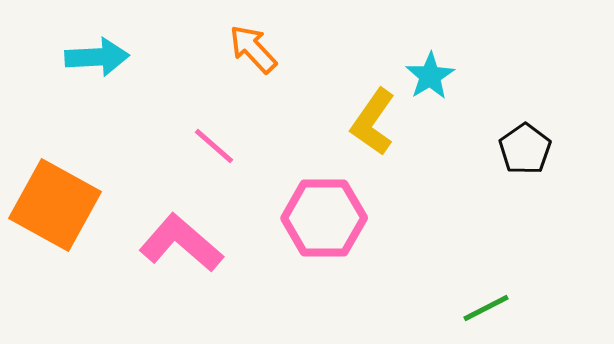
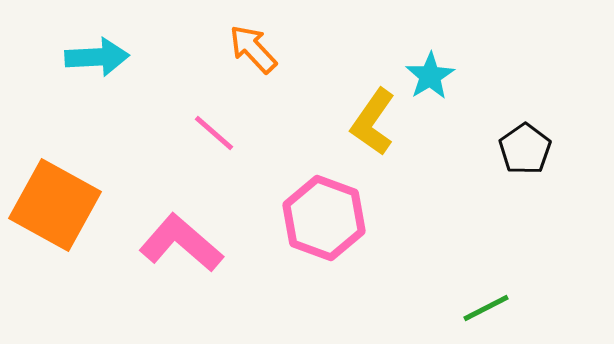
pink line: moved 13 px up
pink hexagon: rotated 20 degrees clockwise
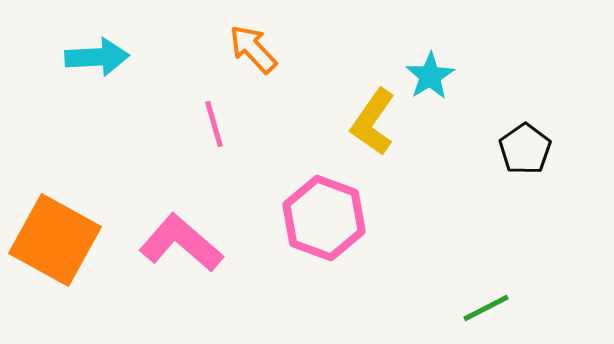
pink line: moved 9 px up; rotated 33 degrees clockwise
orange square: moved 35 px down
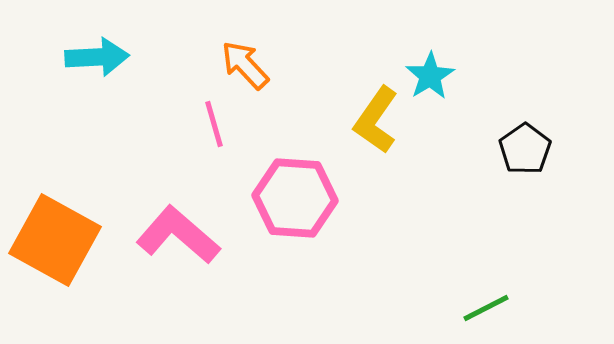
orange arrow: moved 8 px left, 16 px down
yellow L-shape: moved 3 px right, 2 px up
pink hexagon: moved 29 px left, 20 px up; rotated 16 degrees counterclockwise
pink L-shape: moved 3 px left, 8 px up
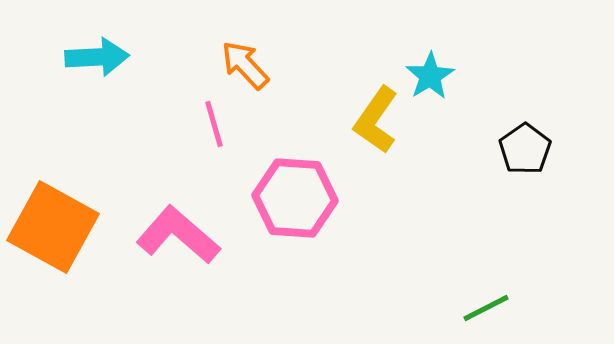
orange square: moved 2 px left, 13 px up
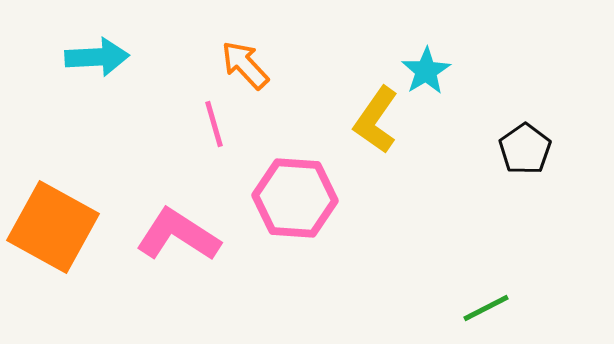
cyan star: moved 4 px left, 5 px up
pink L-shape: rotated 8 degrees counterclockwise
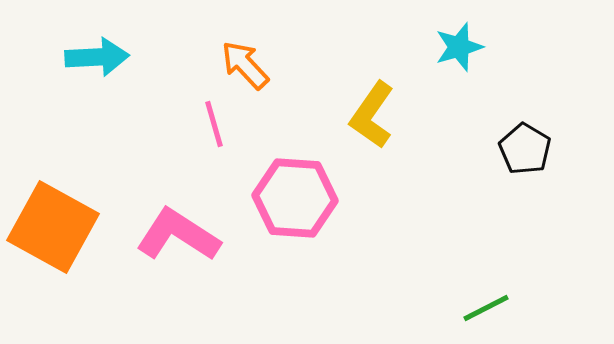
cyan star: moved 33 px right, 24 px up; rotated 15 degrees clockwise
yellow L-shape: moved 4 px left, 5 px up
black pentagon: rotated 6 degrees counterclockwise
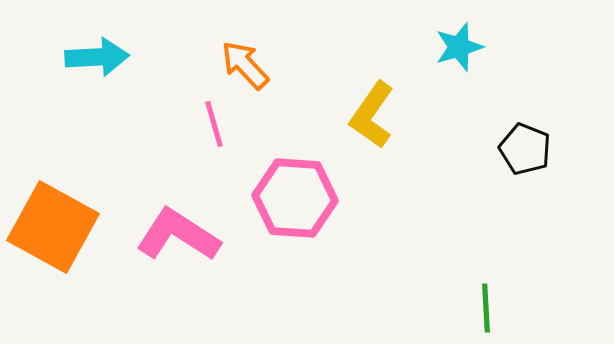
black pentagon: rotated 9 degrees counterclockwise
green line: rotated 66 degrees counterclockwise
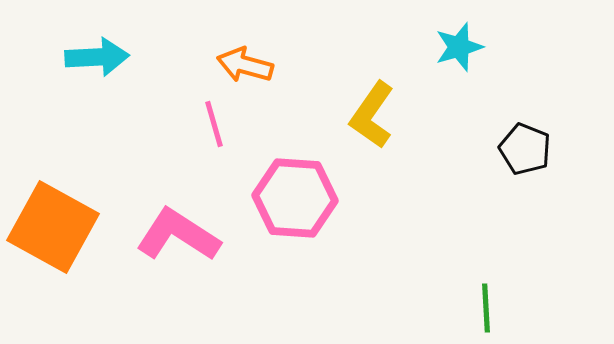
orange arrow: rotated 32 degrees counterclockwise
